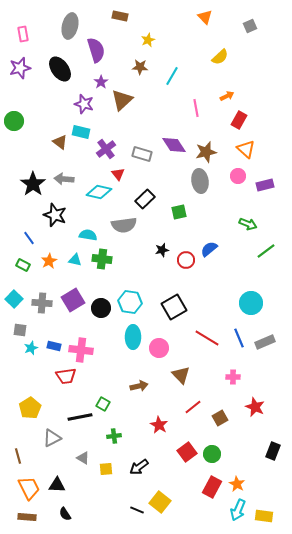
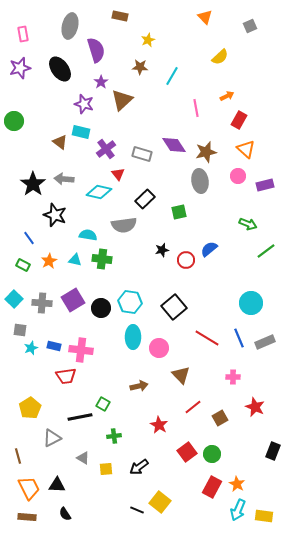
black square at (174, 307): rotated 10 degrees counterclockwise
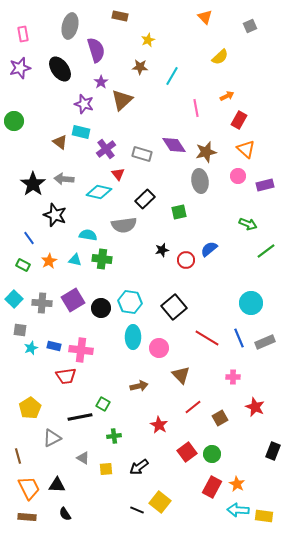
cyan arrow at (238, 510): rotated 70 degrees clockwise
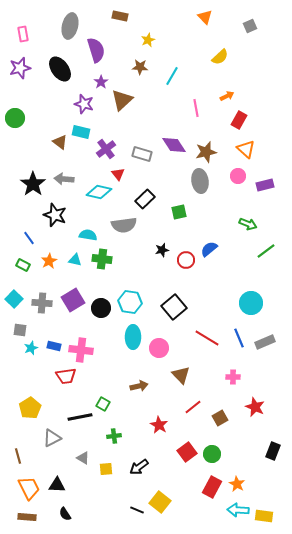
green circle at (14, 121): moved 1 px right, 3 px up
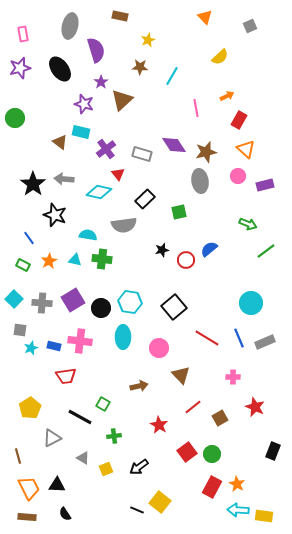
cyan ellipse at (133, 337): moved 10 px left
pink cross at (81, 350): moved 1 px left, 9 px up
black line at (80, 417): rotated 40 degrees clockwise
yellow square at (106, 469): rotated 16 degrees counterclockwise
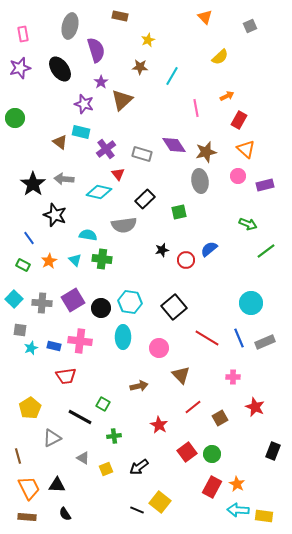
cyan triangle at (75, 260): rotated 32 degrees clockwise
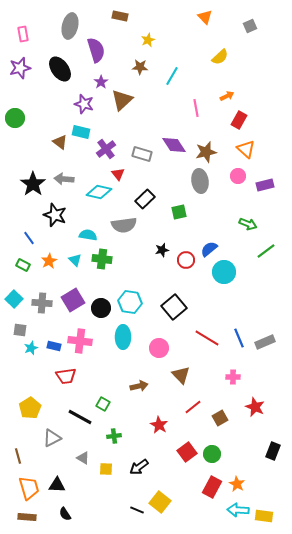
cyan circle at (251, 303): moved 27 px left, 31 px up
yellow square at (106, 469): rotated 24 degrees clockwise
orange trapezoid at (29, 488): rotated 10 degrees clockwise
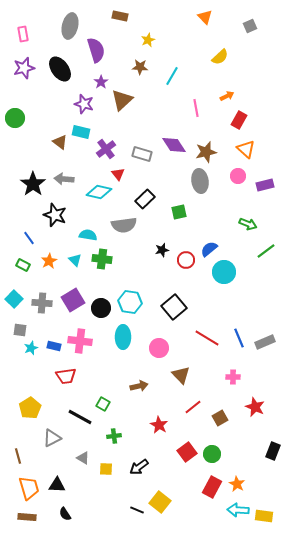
purple star at (20, 68): moved 4 px right
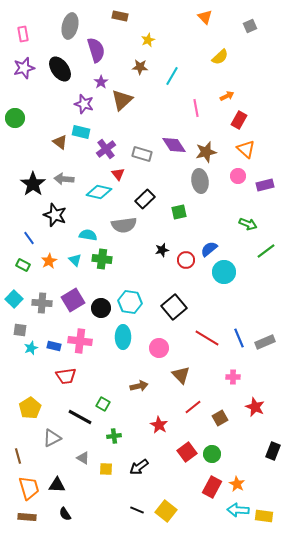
yellow square at (160, 502): moved 6 px right, 9 px down
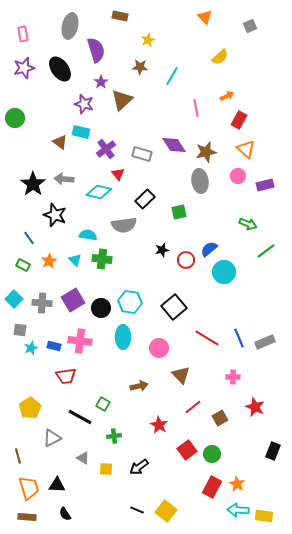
red square at (187, 452): moved 2 px up
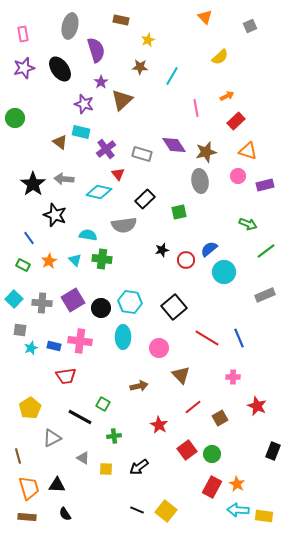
brown rectangle at (120, 16): moved 1 px right, 4 px down
red rectangle at (239, 120): moved 3 px left, 1 px down; rotated 18 degrees clockwise
orange triangle at (246, 149): moved 2 px right, 2 px down; rotated 24 degrees counterclockwise
gray rectangle at (265, 342): moved 47 px up
red star at (255, 407): moved 2 px right, 1 px up
